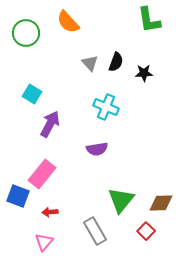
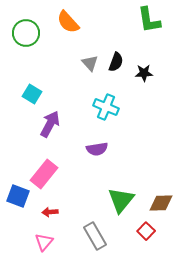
pink rectangle: moved 2 px right
gray rectangle: moved 5 px down
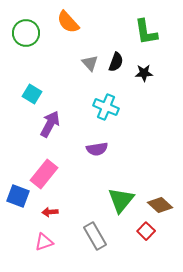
green L-shape: moved 3 px left, 12 px down
brown diamond: moved 1 px left, 2 px down; rotated 45 degrees clockwise
pink triangle: rotated 30 degrees clockwise
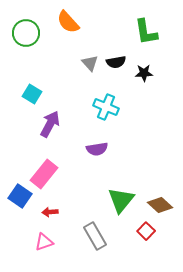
black semicircle: rotated 60 degrees clockwise
blue square: moved 2 px right; rotated 15 degrees clockwise
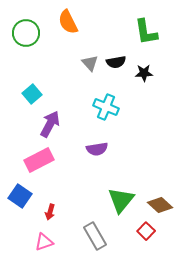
orange semicircle: rotated 15 degrees clockwise
cyan square: rotated 18 degrees clockwise
pink rectangle: moved 5 px left, 14 px up; rotated 24 degrees clockwise
red arrow: rotated 70 degrees counterclockwise
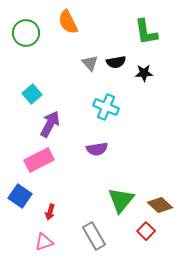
gray rectangle: moved 1 px left
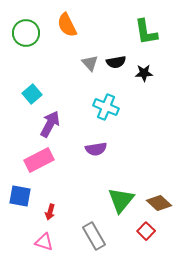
orange semicircle: moved 1 px left, 3 px down
purple semicircle: moved 1 px left
blue square: rotated 25 degrees counterclockwise
brown diamond: moved 1 px left, 2 px up
pink triangle: rotated 36 degrees clockwise
